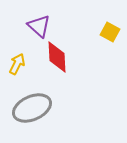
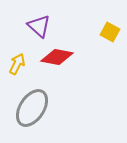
red diamond: rotated 76 degrees counterclockwise
gray ellipse: rotated 33 degrees counterclockwise
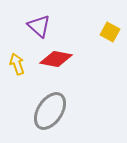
red diamond: moved 1 px left, 2 px down
yellow arrow: rotated 45 degrees counterclockwise
gray ellipse: moved 18 px right, 3 px down
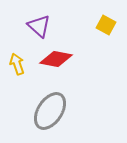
yellow square: moved 4 px left, 7 px up
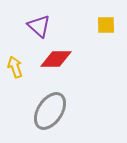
yellow square: rotated 30 degrees counterclockwise
red diamond: rotated 12 degrees counterclockwise
yellow arrow: moved 2 px left, 3 px down
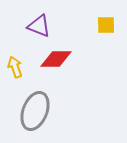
purple triangle: rotated 20 degrees counterclockwise
gray ellipse: moved 15 px left; rotated 12 degrees counterclockwise
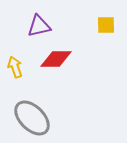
purple triangle: rotated 35 degrees counterclockwise
gray ellipse: moved 3 px left, 7 px down; rotated 66 degrees counterclockwise
